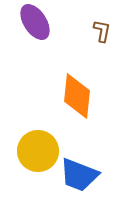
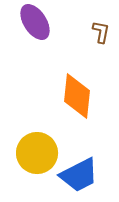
brown L-shape: moved 1 px left, 1 px down
yellow circle: moved 1 px left, 2 px down
blue trapezoid: rotated 48 degrees counterclockwise
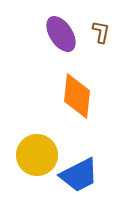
purple ellipse: moved 26 px right, 12 px down
yellow circle: moved 2 px down
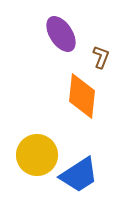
brown L-shape: moved 25 px down; rotated 10 degrees clockwise
orange diamond: moved 5 px right
blue trapezoid: rotated 6 degrees counterclockwise
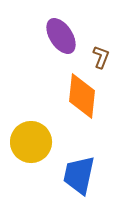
purple ellipse: moved 2 px down
yellow circle: moved 6 px left, 13 px up
blue trapezoid: rotated 135 degrees clockwise
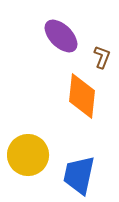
purple ellipse: rotated 12 degrees counterclockwise
brown L-shape: moved 1 px right
yellow circle: moved 3 px left, 13 px down
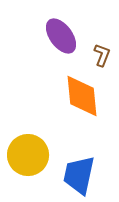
purple ellipse: rotated 9 degrees clockwise
brown L-shape: moved 2 px up
orange diamond: rotated 12 degrees counterclockwise
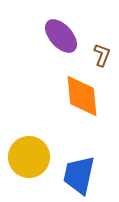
purple ellipse: rotated 6 degrees counterclockwise
yellow circle: moved 1 px right, 2 px down
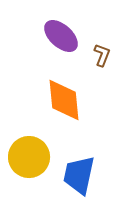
purple ellipse: rotated 6 degrees counterclockwise
orange diamond: moved 18 px left, 4 px down
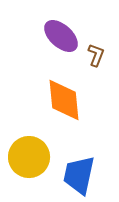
brown L-shape: moved 6 px left
